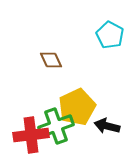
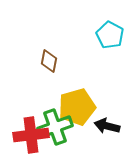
brown diamond: moved 2 px left, 1 px down; rotated 35 degrees clockwise
yellow pentagon: rotated 9 degrees clockwise
green cross: moved 1 px left, 1 px down
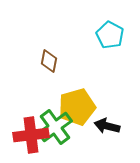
green cross: rotated 16 degrees counterclockwise
